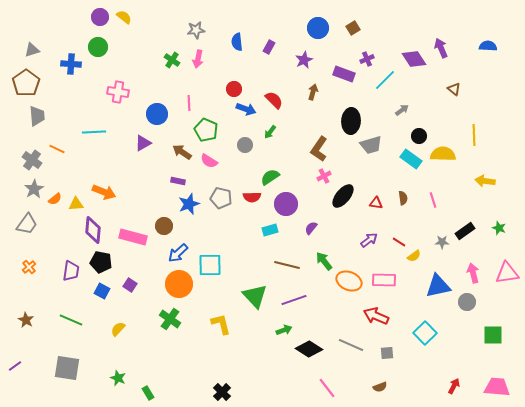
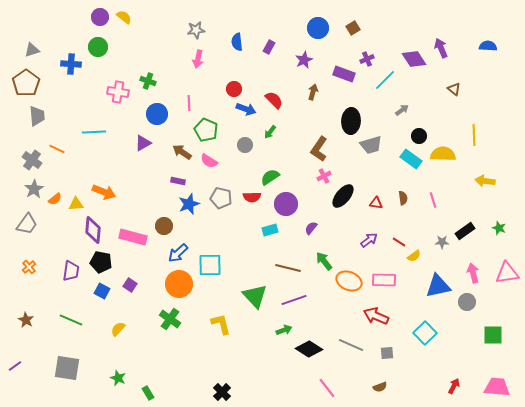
green cross at (172, 60): moved 24 px left, 21 px down; rotated 14 degrees counterclockwise
brown line at (287, 265): moved 1 px right, 3 px down
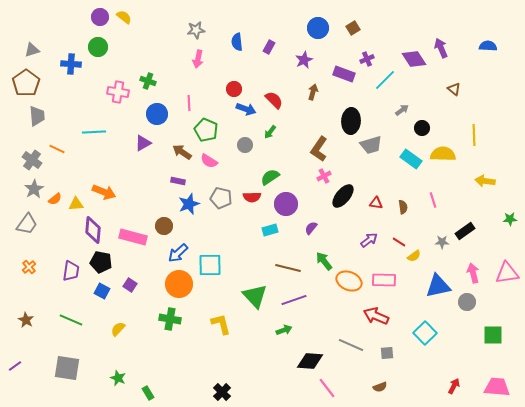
black circle at (419, 136): moved 3 px right, 8 px up
brown semicircle at (403, 198): moved 9 px down
green star at (499, 228): moved 11 px right, 9 px up; rotated 24 degrees counterclockwise
green cross at (170, 319): rotated 25 degrees counterclockwise
black diamond at (309, 349): moved 1 px right, 12 px down; rotated 28 degrees counterclockwise
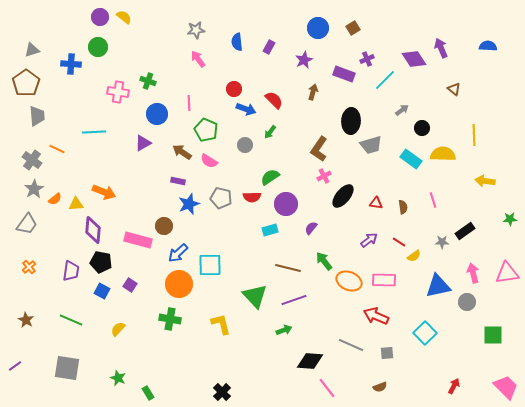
pink arrow at (198, 59): rotated 132 degrees clockwise
pink rectangle at (133, 237): moved 5 px right, 3 px down
pink trapezoid at (497, 387): moved 9 px right; rotated 40 degrees clockwise
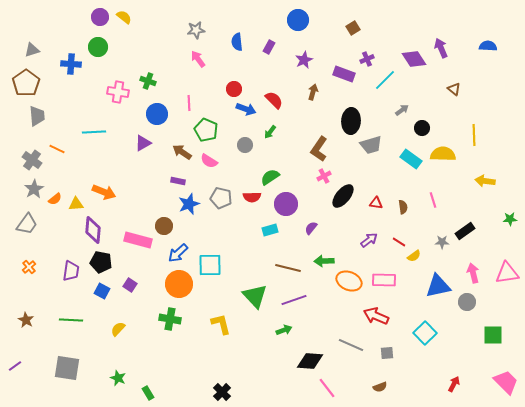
blue circle at (318, 28): moved 20 px left, 8 px up
green arrow at (324, 261): rotated 54 degrees counterclockwise
green line at (71, 320): rotated 20 degrees counterclockwise
red arrow at (454, 386): moved 2 px up
pink trapezoid at (506, 387): moved 5 px up
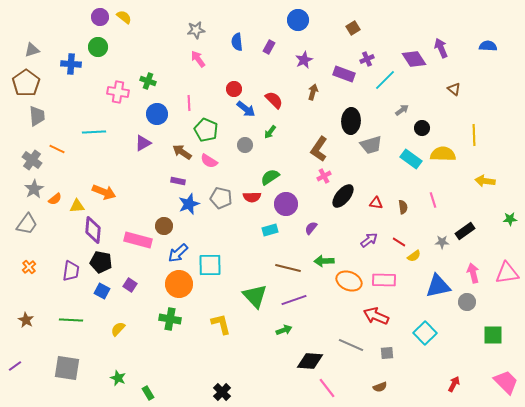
blue arrow at (246, 109): rotated 18 degrees clockwise
yellow triangle at (76, 204): moved 1 px right, 2 px down
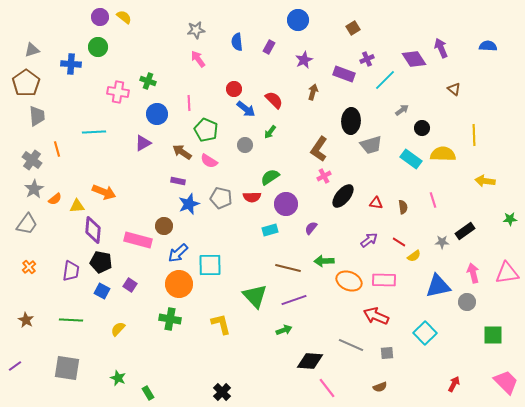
orange line at (57, 149): rotated 49 degrees clockwise
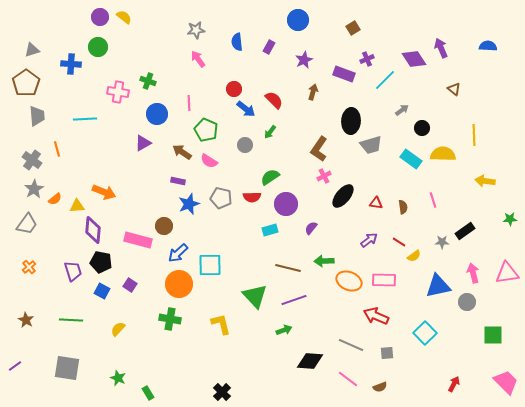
cyan line at (94, 132): moved 9 px left, 13 px up
purple trapezoid at (71, 271): moved 2 px right; rotated 25 degrees counterclockwise
pink line at (327, 388): moved 21 px right, 9 px up; rotated 15 degrees counterclockwise
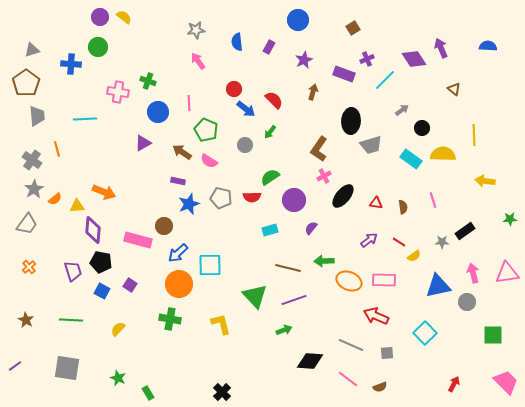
pink arrow at (198, 59): moved 2 px down
blue circle at (157, 114): moved 1 px right, 2 px up
purple circle at (286, 204): moved 8 px right, 4 px up
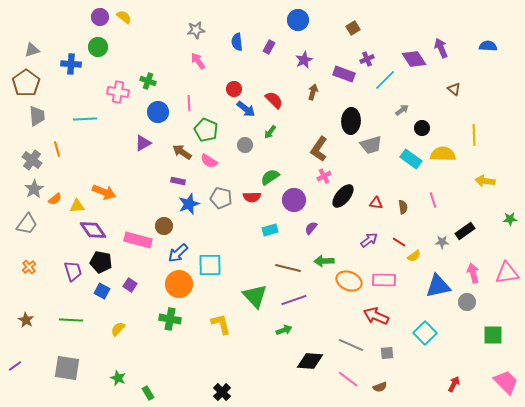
purple diamond at (93, 230): rotated 40 degrees counterclockwise
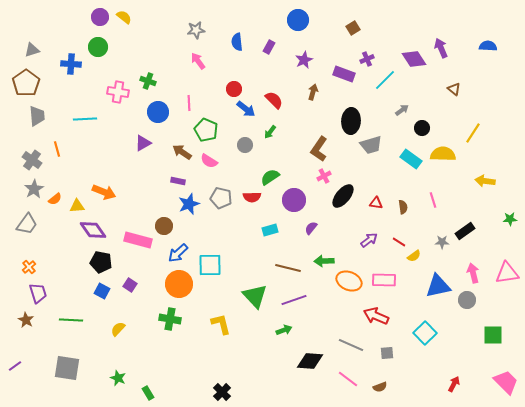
yellow line at (474, 135): moved 1 px left, 2 px up; rotated 35 degrees clockwise
purple trapezoid at (73, 271): moved 35 px left, 22 px down
gray circle at (467, 302): moved 2 px up
